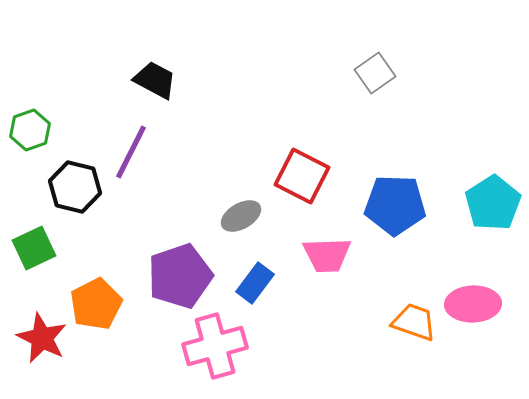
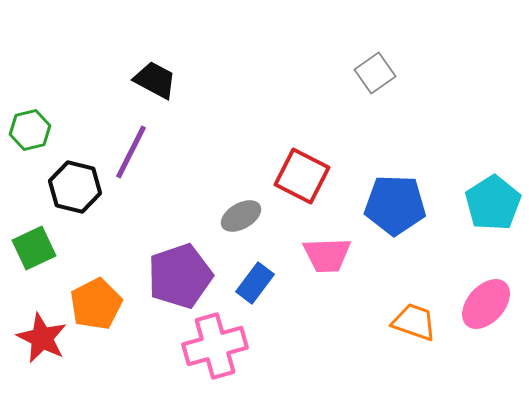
green hexagon: rotated 6 degrees clockwise
pink ellipse: moved 13 px right; rotated 46 degrees counterclockwise
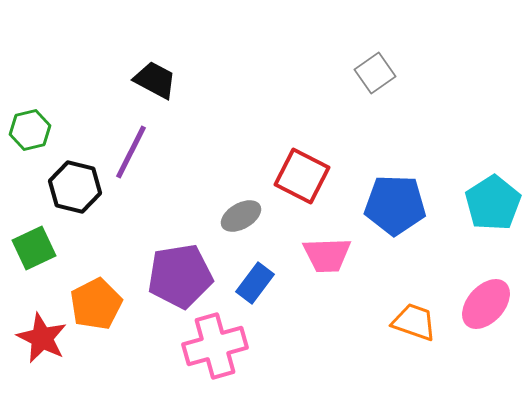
purple pentagon: rotated 10 degrees clockwise
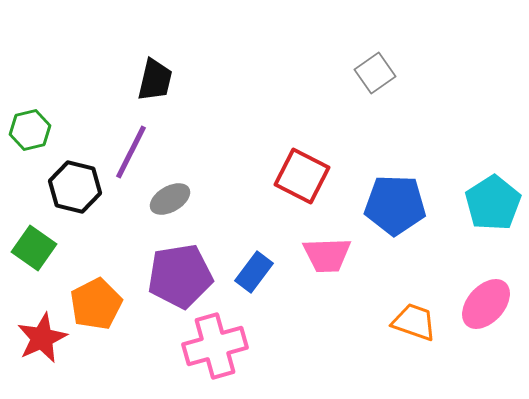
black trapezoid: rotated 75 degrees clockwise
gray ellipse: moved 71 px left, 17 px up
green square: rotated 30 degrees counterclockwise
blue rectangle: moved 1 px left, 11 px up
red star: rotated 21 degrees clockwise
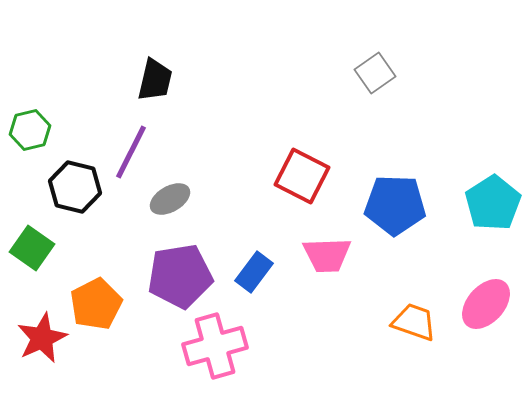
green square: moved 2 px left
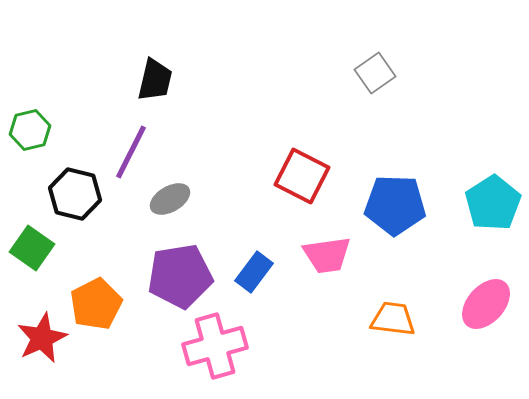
black hexagon: moved 7 px down
pink trapezoid: rotated 6 degrees counterclockwise
orange trapezoid: moved 21 px left, 3 px up; rotated 12 degrees counterclockwise
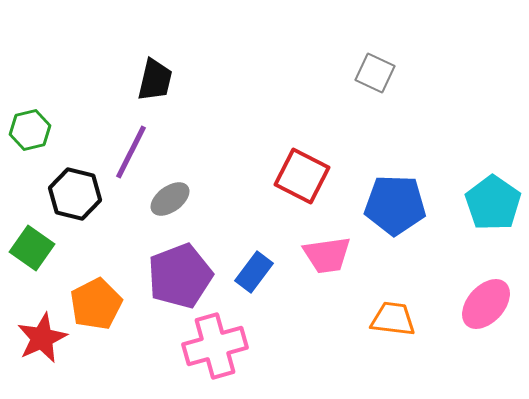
gray square: rotated 30 degrees counterclockwise
gray ellipse: rotated 6 degrees counterclockwise
cyan pentagon: rotated 4 degrees counterclockwise
purple pentagon: rotated 12 degrees counterclockwise
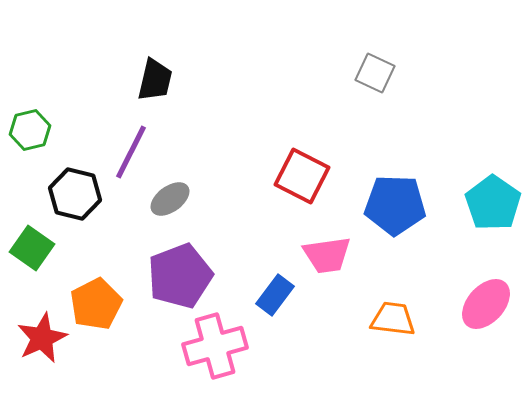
blue rectangle: moved 21 px right, 23 px down
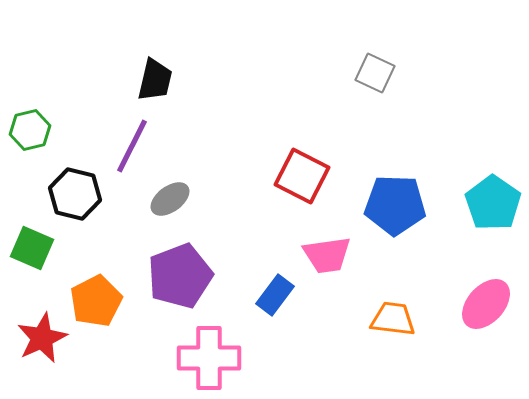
purple line: moved 1 px right, 6 px up
green square: rotated 12 degrees counterclockwise
orange pentagon: moved 3 px up
pink cross: moved 6 px left, 12 px down; rotated 16 degrees clockwise
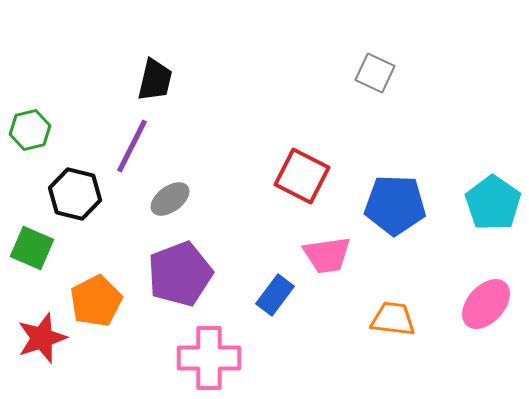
purple pentagon: moved 2 px up
red star: rotated 6 degrees clockwise
